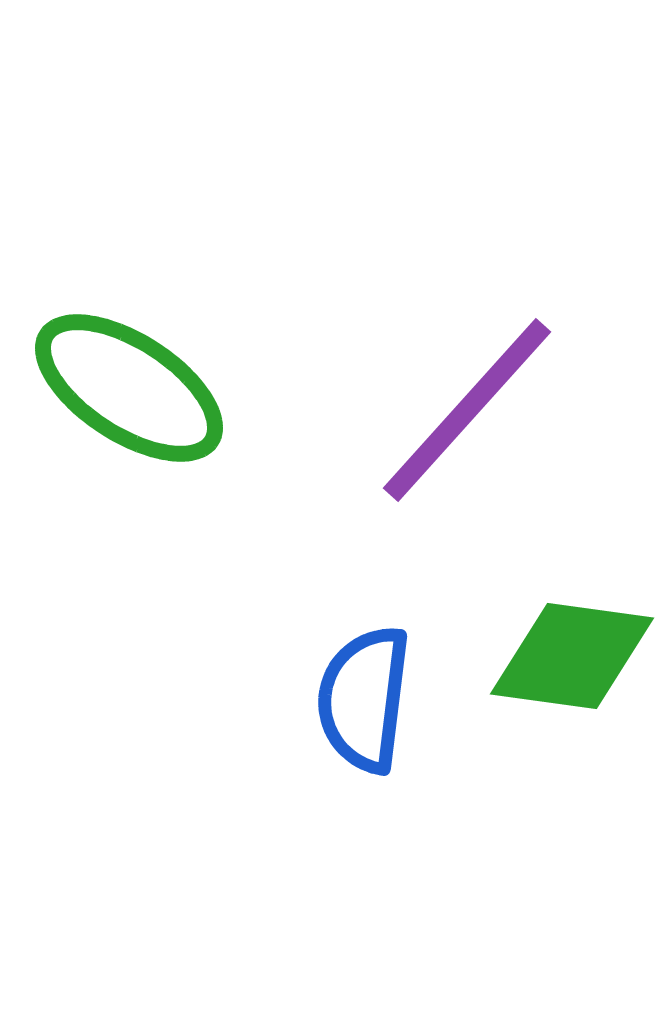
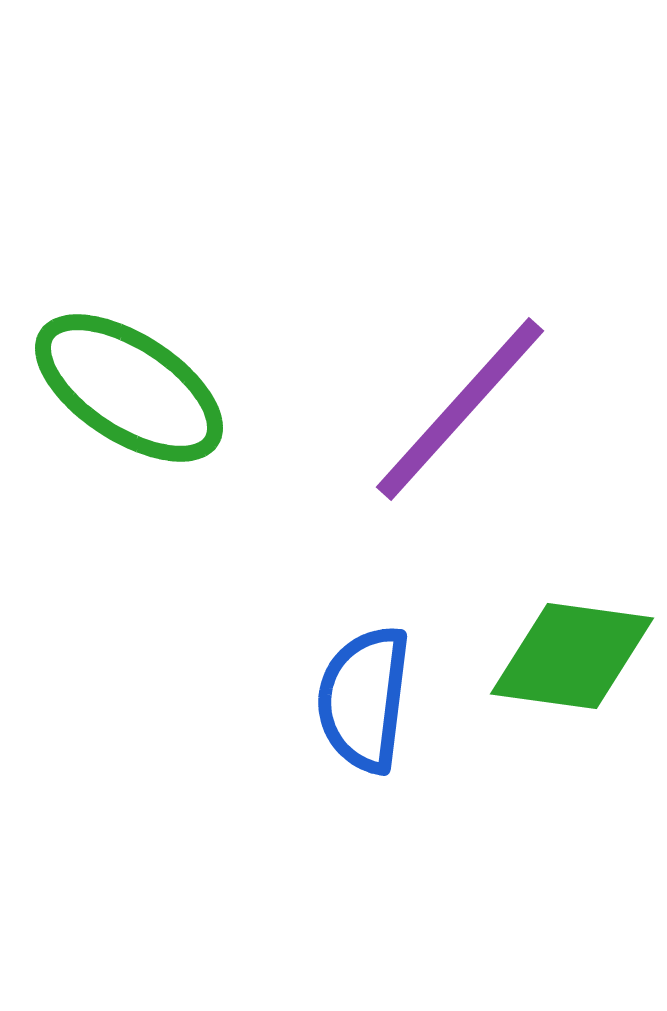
purple line: moved 7 px left, 1 px up
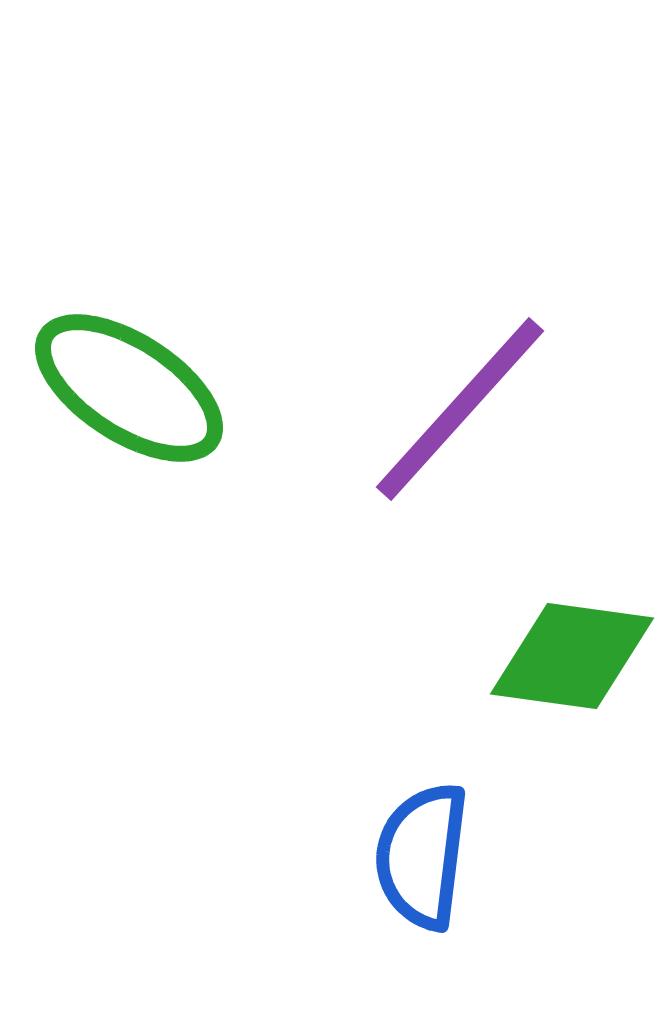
blue semicircle: moved 58 px right, 157 px down
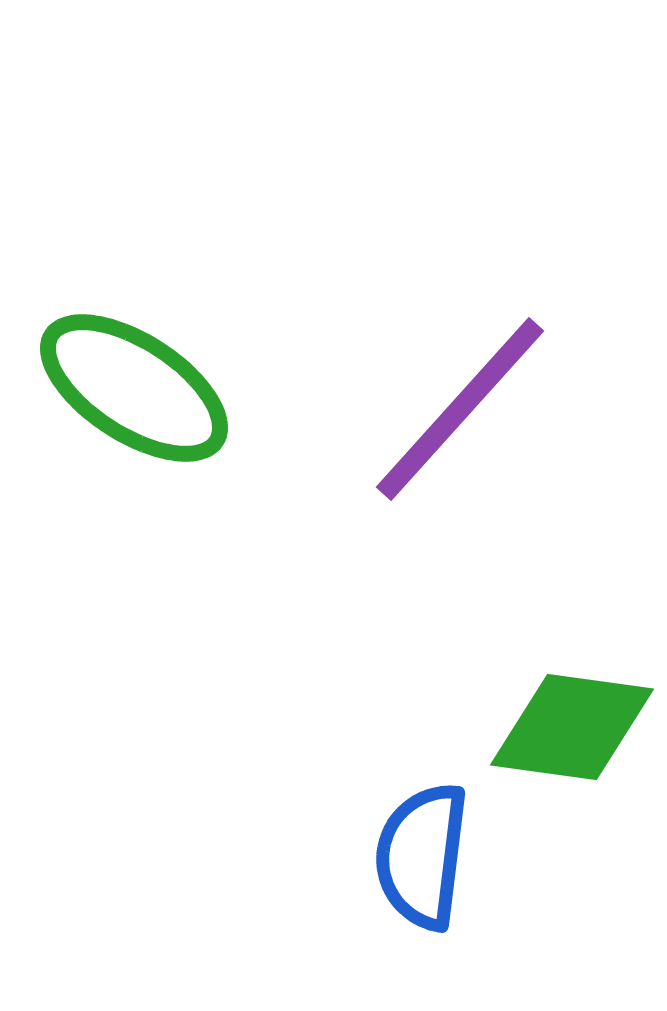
green ellipse: moved 5 px right
green diamond: moved 71 px down
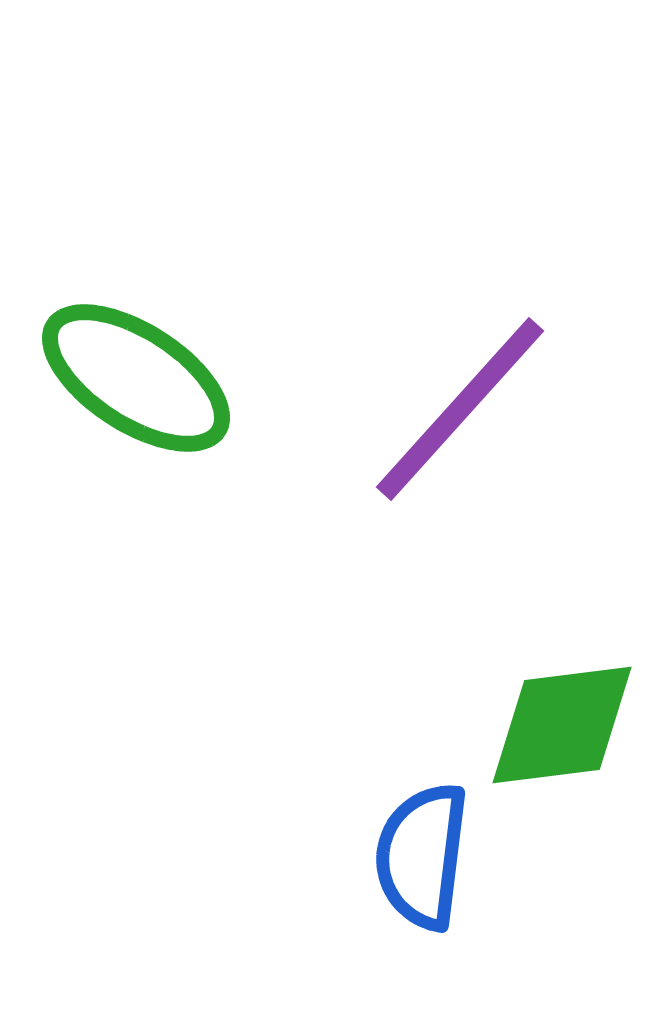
green ellipse: moved 2 px right, 10 px up
green diamond: moved 10 px left, 2 px up; rotated 15 degrees counterclockwise
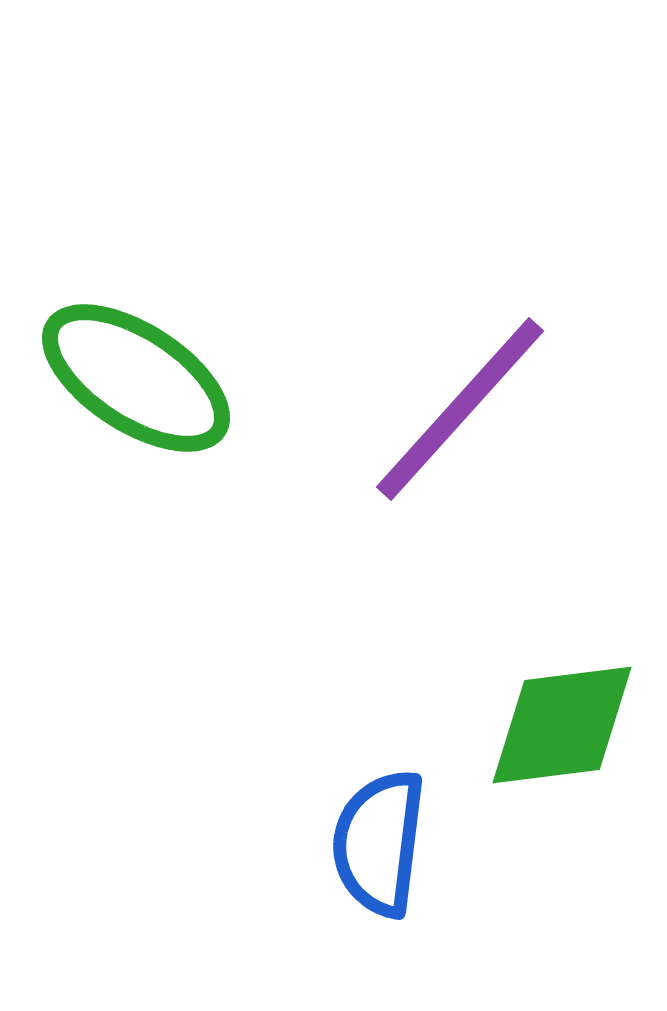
blue semicircle: moved 43 px left, 13 px up
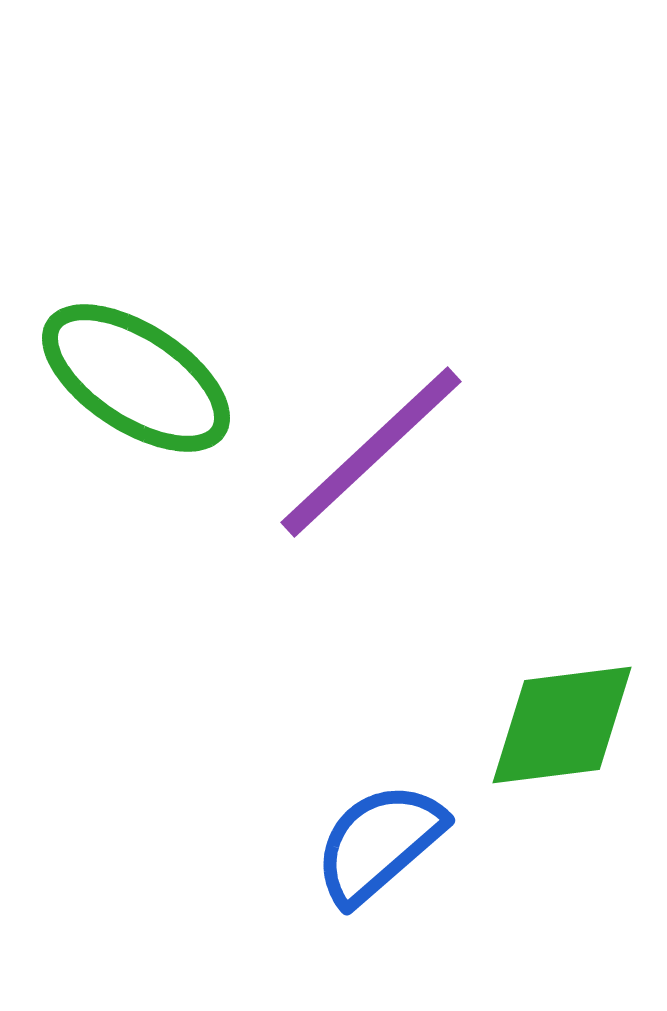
purple line: moved 89 px left, 43 px down; rotated 5 degrees clockwise
blue semicircle: rotated 42 degrees clockwise
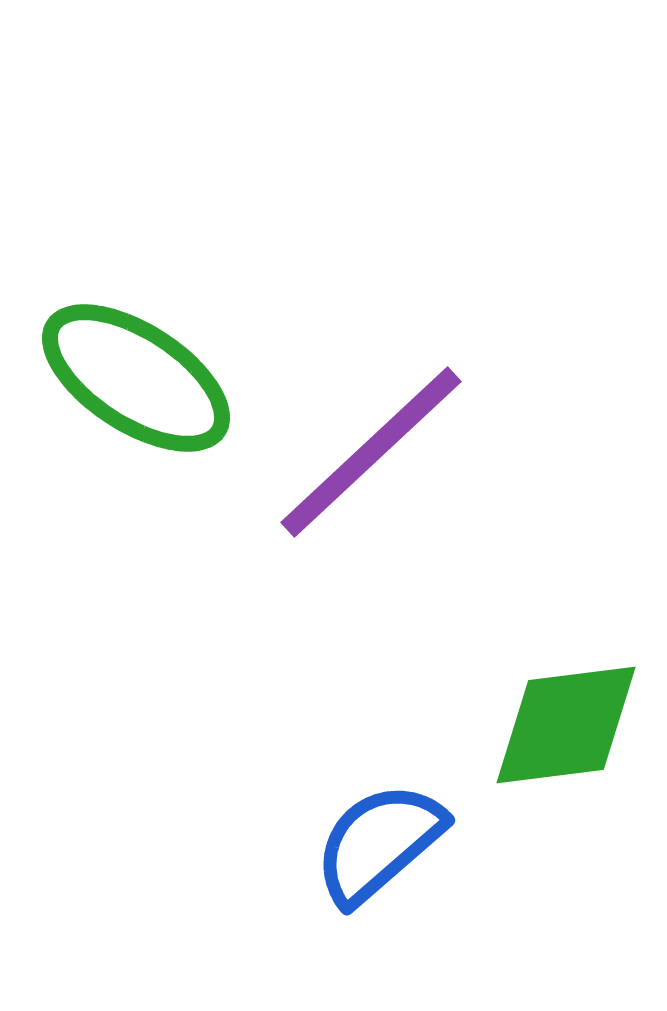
green diamond: moved 4 px right
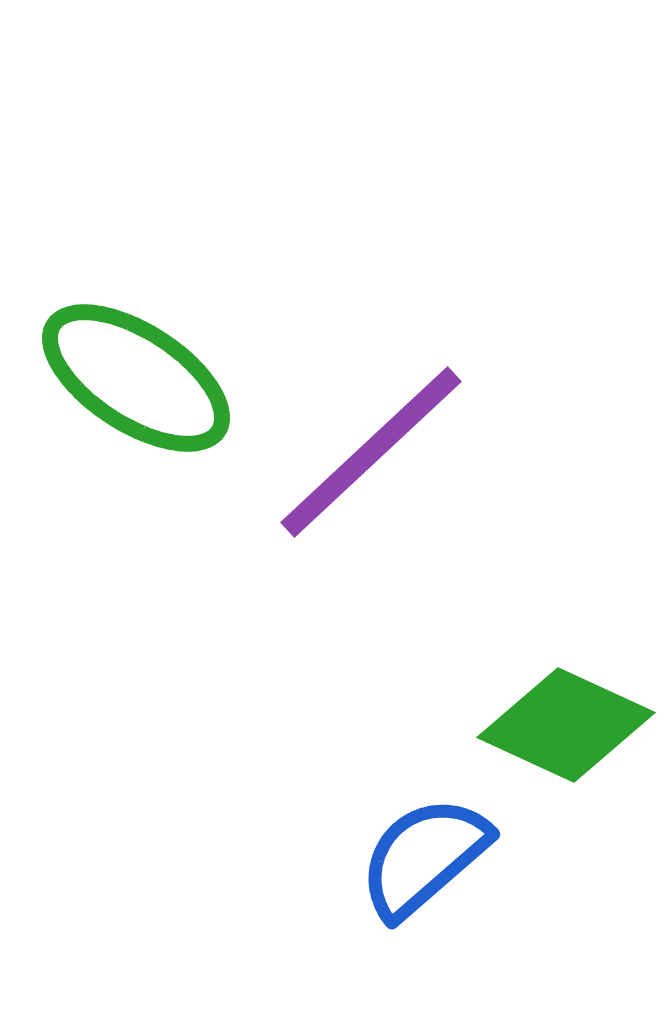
green diamond: rotated 32 degrees clockwise
blue semicircle: moved 45 px right, 14 px down
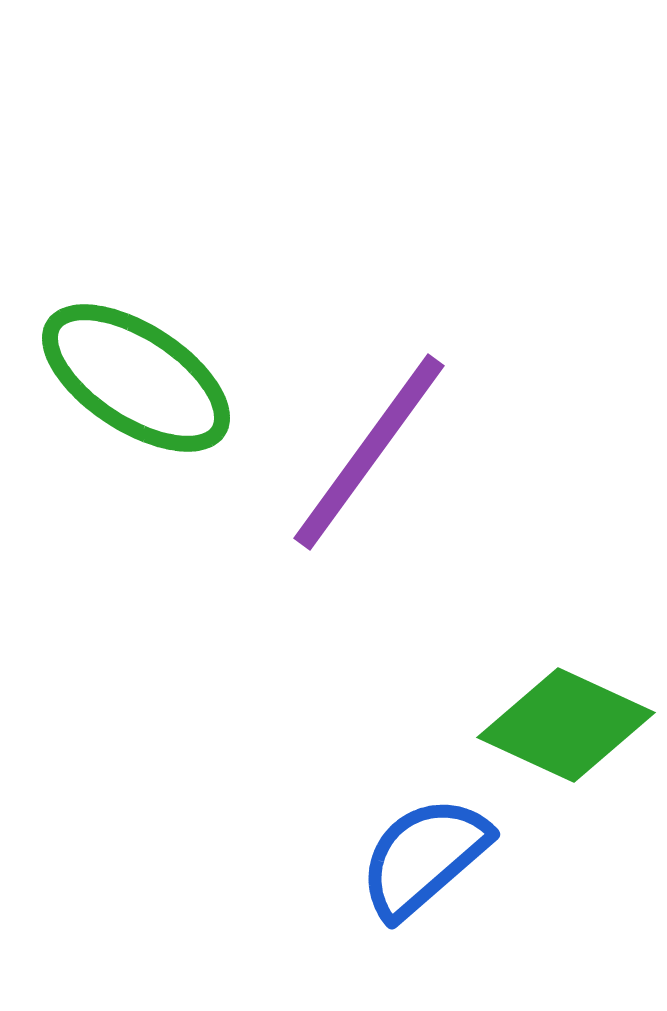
purple line: moved 2 px left; rotated 11 degrees counterclockwise
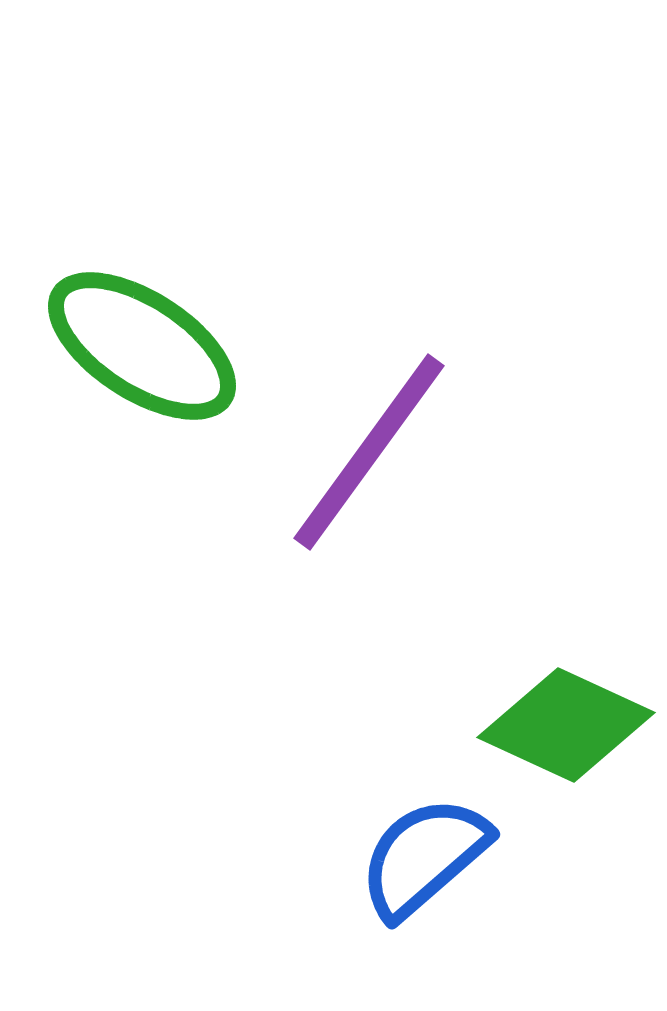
green ellipse: moved 6 px right, 32 px up
